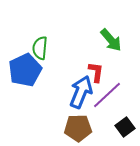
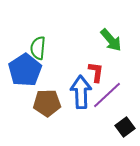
green semicircle: moved 2 px left
blue pentagon: rotated 8 degrees counterclockwise
blue arrow: rotated 24 degrees counterclockwise
brown pentagon: moved 31 px left, 25 px up
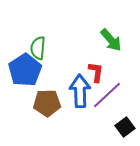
blue arrow: moved 1 px left, 1 px up
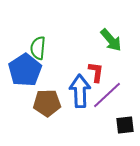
black square: moved 2 px up; rotated 30 degrees clockwise
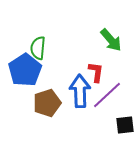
brown pentagon: rotated 16 degrees counterclockwise
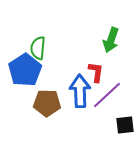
green arrow: rotated 60 degrees clockwise
brown pentagon: rotated 20 degrees clockwise
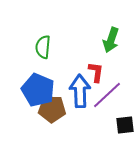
green semicircle: moved 5 px right, 1 px up
blue pentagon: moved 13 px right, 20 px down; rotated 16 degrees counterclockwise
brown pentagon: moved 5 px right, 6 px down
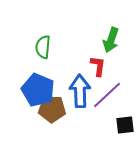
red L-shape: moved 2 px right, 6 px up
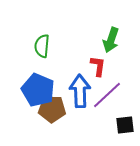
green semicircle: moved 1 px left, 1 px up
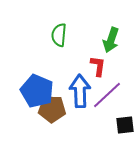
green semicircle: moved 17 px right, 11 px up
blue pentagon: moved 1 px left, 1 px down
